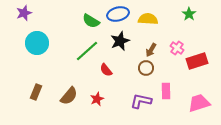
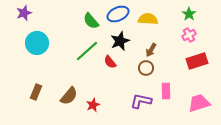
blue ellipse: rotated 10 degrees counterclockwise
green semicircle: rotated 18 degrees clockwise
pink cross: moved 12 px right, 13 px up; rotated 24 degrees clockwise
red semicircle: moved 4 px right, 8 px up
red star: moved 4 px left, 6 px down
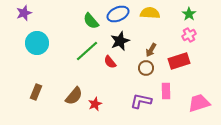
yellow semicircle: moved 2 px right, 6 px up
red rectangle: moved 18 px left
brown semicircle: moved 5 px right
red star: moved 2 px right, 1 px up
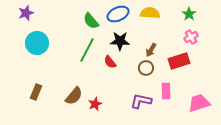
purple star: moved 2 px right
pink cross: moved 2 px right, 2 px down
black star: rotated 24 degrees clockwise
green line: moved 1 px up; rotated 20 degrees counterclockwise
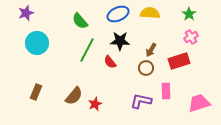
green semicircle: moved 11 px left
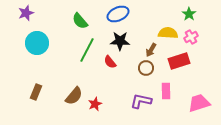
yellow semicircle: moved 18 px right, 20 px down
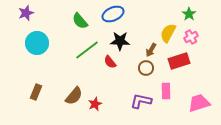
blue ellipse: moved 5 px left
yellow semicircle: rotated 66 degrees counterclockwise
green line: rotated 25 degrees clockwise
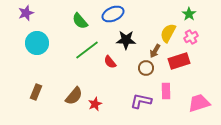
black star: moved 6 px right, 1 px up
brown arrow: moved 4 px right, 1 px down
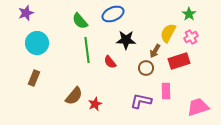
green line: rotated 60 degrees counterclockwise
brown rectangle: moved 2 px left, 14 px up
pink trapezoid: moved 1 px left, 4 px down
